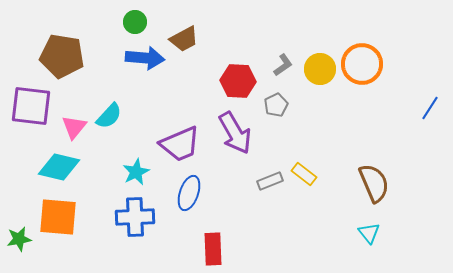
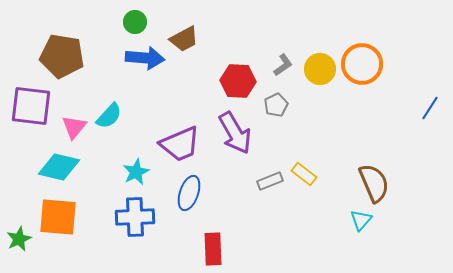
cyan triangle: moved 8 px left, 13 px up; rotated 20 degrees clockwise
green star: rotated 15 degrees counterclockwise
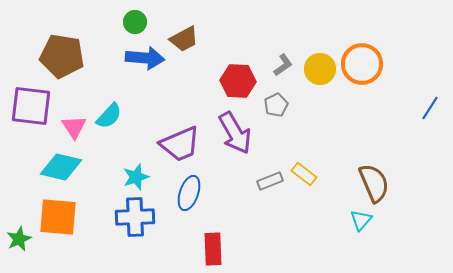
pink triangle: rotated 12 degrees counterclockwise
cyan diamond: moved 2 px right
cyan star: moved 5 px down; rotated 8 degrees clockwise
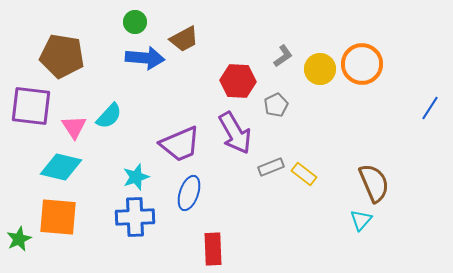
gray L-shape: moved 9 px up
gray rectangle: moved 1 px right, 14 px up
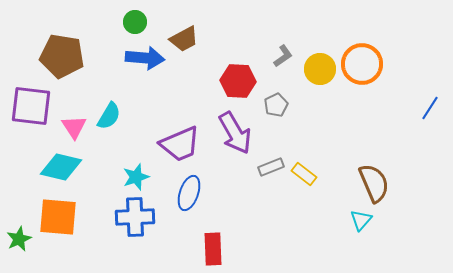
cyan semicircle: rotated 12 degrees counterclockwise
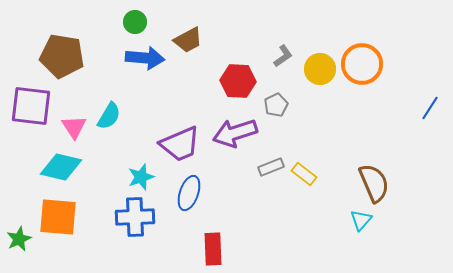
brown trapezoid: moved 4 px right, 1 px down
purple arrow: rotated 102 degrees clockwise
cyan star: moved 5 px right
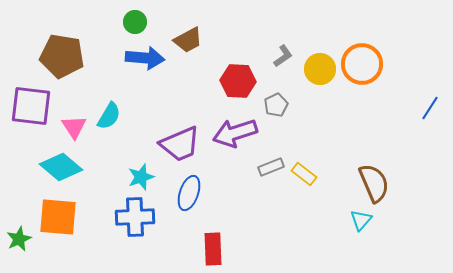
cyan diamond: rotated 27 degrees clockwise
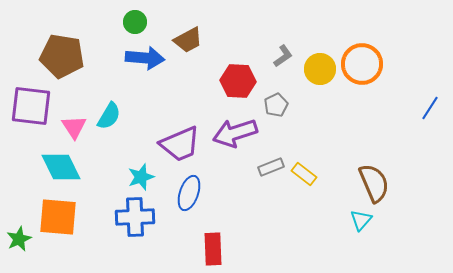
cyan diamond: rotated 24 degrees clockwise
